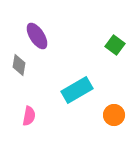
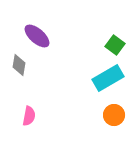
purple ellipse: rotated 16 degrees counterclockwise
cyan rectangle: moved 31 px right, 12 px up
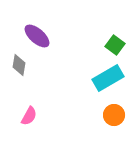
pink semicircle: rotated 18 degrees clockwise
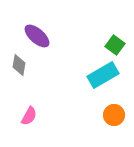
cyan rectangle: moved 5 px left, 3 px up
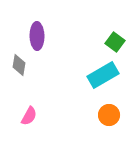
purple ellipse: rotated 48 degrees clockwise
green square: moved 3 px up
orange circle: moved 5 px left
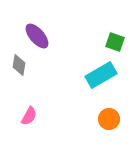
purple ellipse: rotated 40 degrees counterclockwise
green square: rotated 18 degrees counterclockwise
cyan rectangle: moved 2 px left
orange circle: moved 4 px down
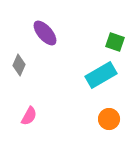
purple ellipse: moved 8 px right, 3 px up
gray diamond: rotated 15 degrees clockwise
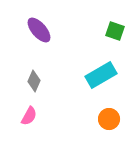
purple ellipse: moved 6 px left, 3 px up
green square: moved 11 px up
gray diamond: moved 15 px right, 16 px down
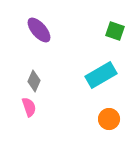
pink semicircle: moved 9 px up; rotated 48 degrees counterclockwise
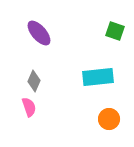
purple ellipse: moved 3 px down
cyan rectangle: moved 3 px left, 2 px down; rotated 24 degrees clockwise
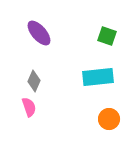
green square: moved 8 px left, 5 px down
